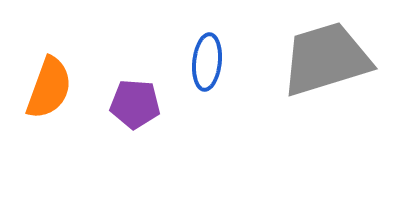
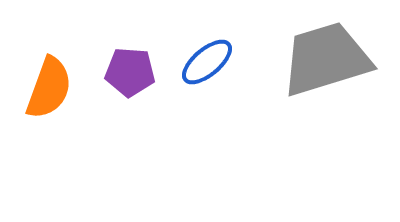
blue ellipse: rotated 44 degrees clockwise
purple pentagon: moved 5 px left, 32 px up
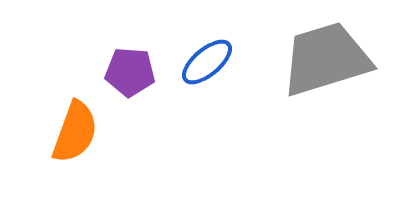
orange semicircle: moved 26 px right, 44 px down
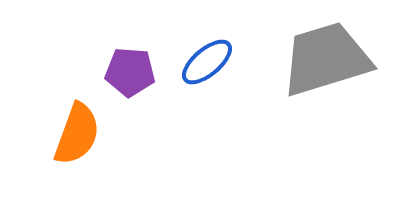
orange semicircle: moved 2 px right, 2 px down
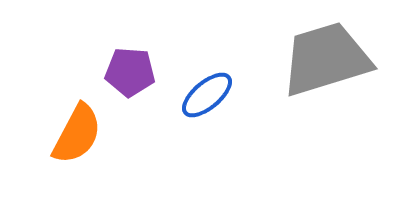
blue ellipse: moved 33 px down
orange semicircle: rotated 8 degrees clockwise
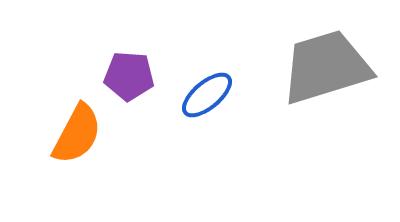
gray trapezoid: moved 8 px down
purple pentagon: moved 1 px left, 4 px down
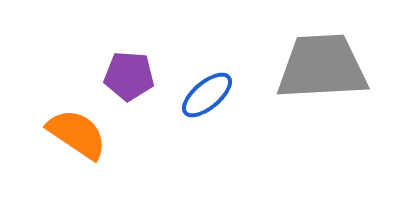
gray trapezoid: moved 4 px left; rotated 14 degrees clockwise
orange semicircle: rotated 84 degrees counterclockwise
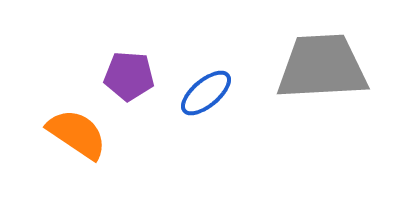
blue ellipse: moved 1 px left, 2 px up
